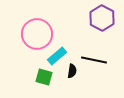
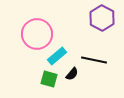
black semicircle: moved 3 px down; rotated 32 degrees clockwise
green square: moved 5 px right, 2 px down
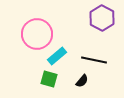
black semicircle: moved 10 px right, 7 px down
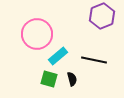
purple hexagon: moved 2 px up; rotated 10 degrees clockwise
cyan rectangle: moved 1 px right
black semicircle: moved 10 px left, 2 px up; rotated 56 degrees counterclockwise
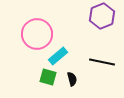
black line: moved 8 px right, 2 px down
green square: moved 1 px left, 2 px up
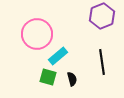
black line: rotated 70 degrees clockwise
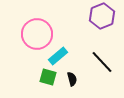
black line: rotated 35 degrees counterclockwise
